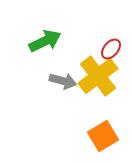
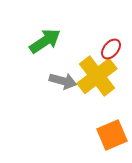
green arrow: rotated 8 degrees counterclockwise
yellow cross: moved 1 px left
orange square: moved 9 px right, 1 px up; rotated 8 degrees clockwise
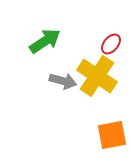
red ellipse: moved 5 px up
yellow cross: rotated 18 degrees counterclockwise
orange square: rotated 12 degrees clockwise
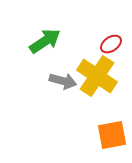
red ellipse: rotated 15 degrees clockwise
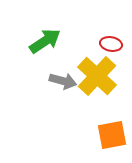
red ellipse: rotated 45 degrees clockwise
yellow cross: rotated 9 degrees clockwise
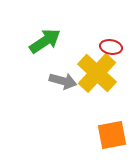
red ellipse: moved 3 px down
yellow cross: moved 3 px up
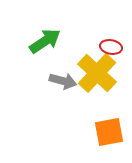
orange square: moved 3 px left, 3 px up
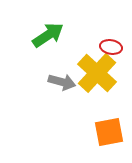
green arrow: moved 3 px right, 6 px up
gray arrow: moved 1 px left, 1 px down
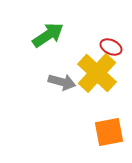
red ellipse: rotated 15 degrees clockwise
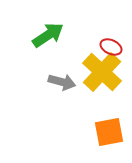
yellow cross: moved 5 px right, 1 px up
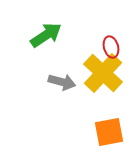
green arrow: moved 2 px left
red ellipse: rotated 50 degrees clockwise
yellow cross: moved 1 px right, 1 px down
